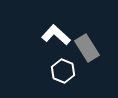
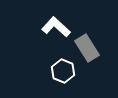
white L-shape: moved 8 px up
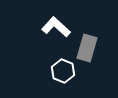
gray rectangle: rotated 48 degrees clockwise
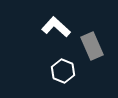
gray rectangle: moved 5 px right, 2 px up; rotated 40 degrees counterclockwise
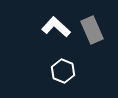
gray rectangle: moved 16 px up
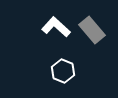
gray rectangle: rotated 16 degrees counterclockwise
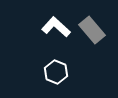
white hexagon: moved 7 px left, 1 px down
